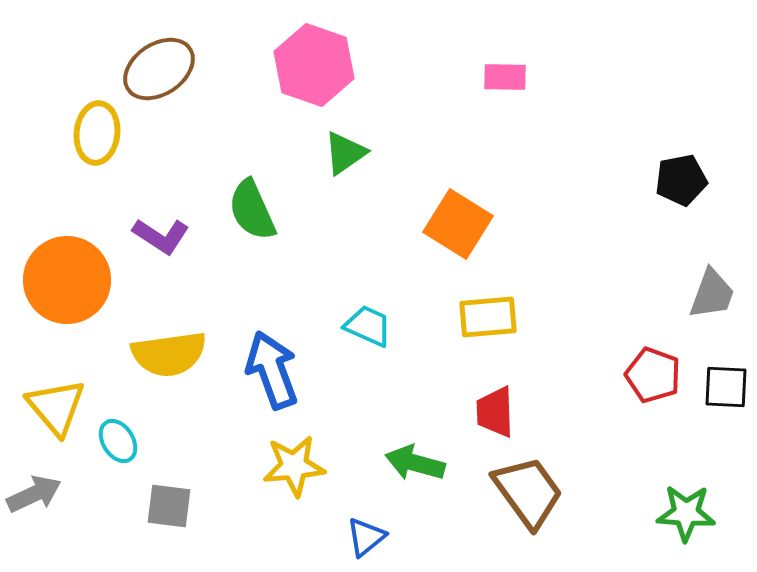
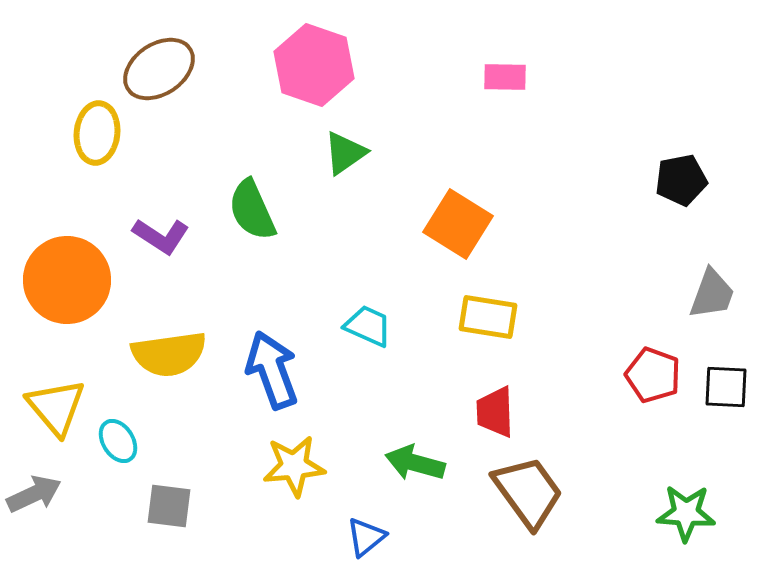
yellow rectangle: rotated 14 degrees clockwise
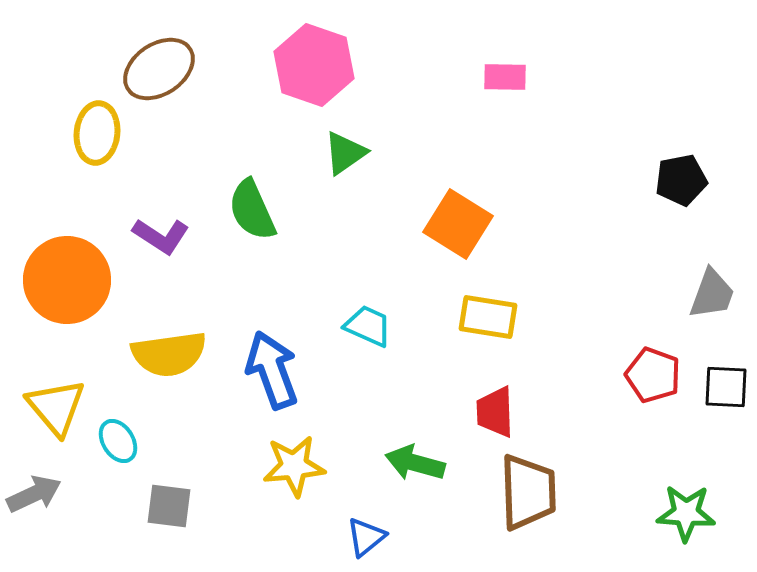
brown trapezoid: rotated 34 degrees clockwise
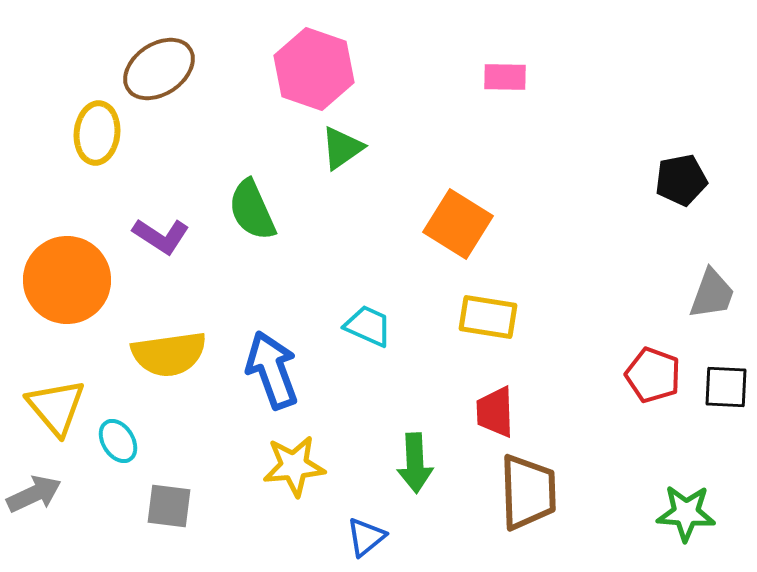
pink hexagon: moved 4 px down
green triangle: moved 3 px left, 5 px up
green arrow: rotated 108 degrees counterclockwise
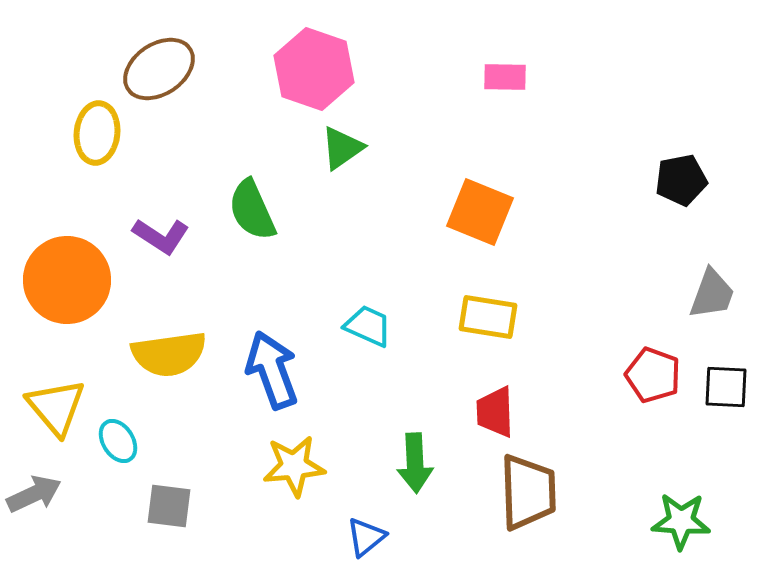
orange square: moved 22 px right, 12 px up; rotated 10 degrees counterclockwise
green star: moved 5 px left, 8 px down
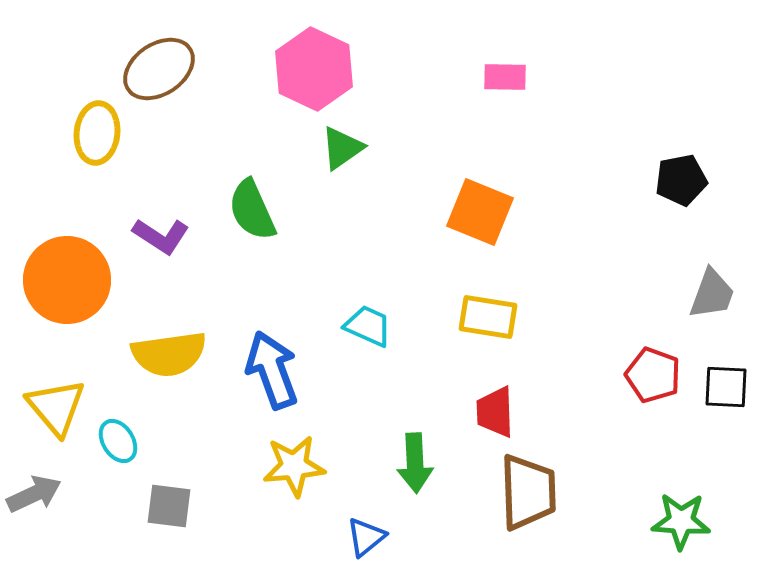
pink hexagon: rotated 6 degrees clockwise
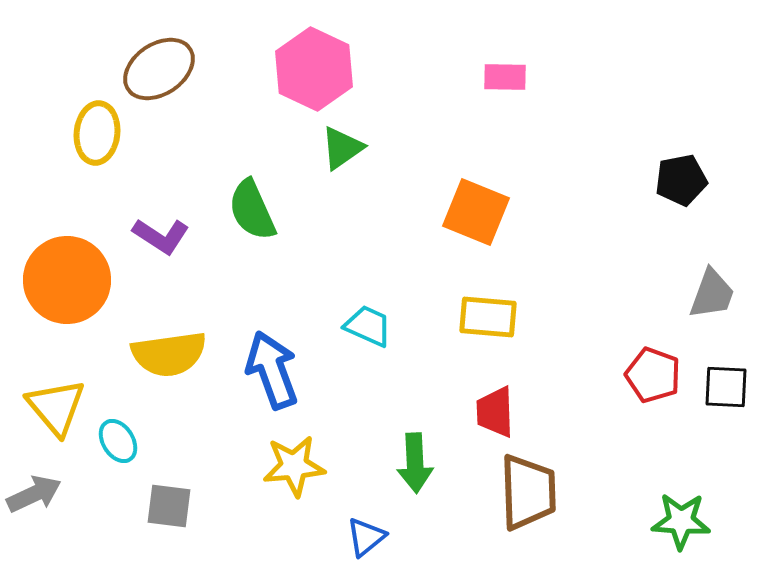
orange square: moved 4 px left
yellow rectangle: rotated 4 degrees counterclockwise
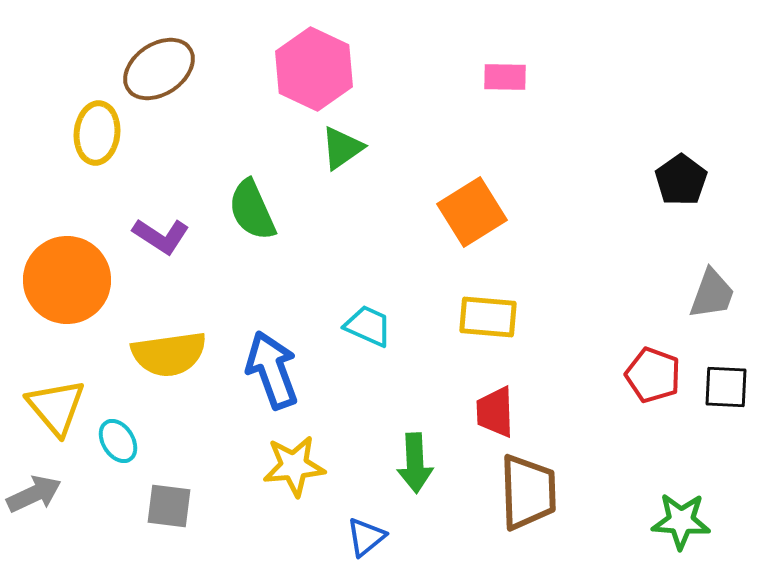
black pentagon: rotated 24 degrees counterclockwise
orange square: moved 4 px left; rotated 36 degrees clockwise
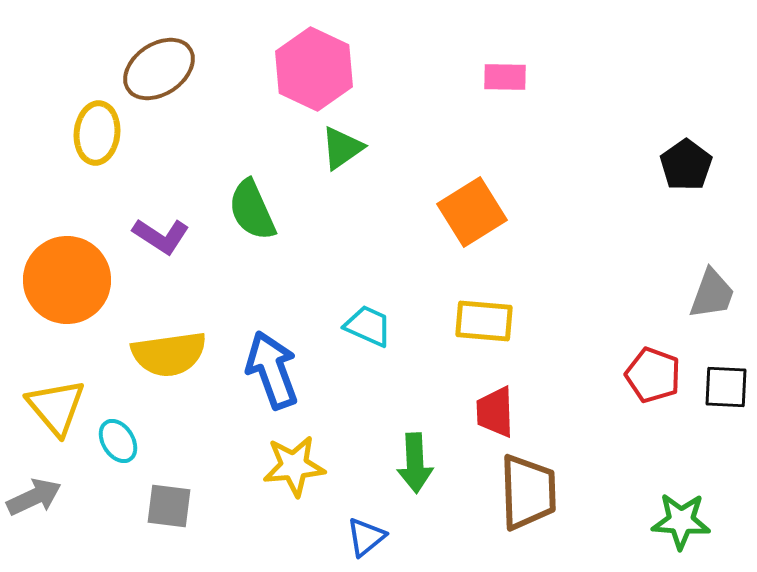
black pentagon: moved 5 px right, 15 px up
yellow rectangle: moved 4 px left, 4 px down
gray arrow: moved 3 px down
